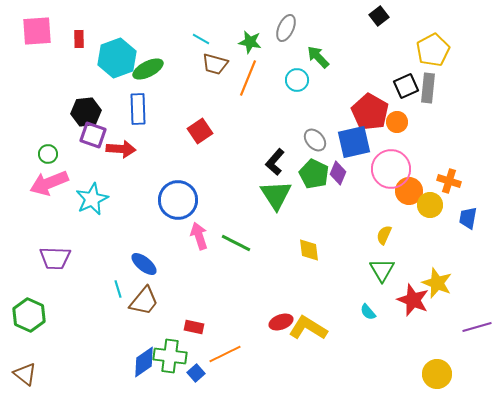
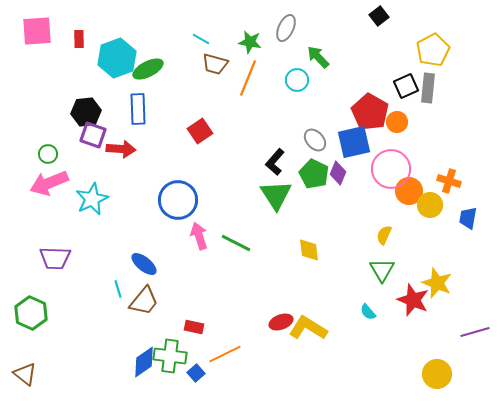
green hexagon at (29, 315): moved 2 px right, 2 px up
purple line at (477, 327): moved 2 px left, 5 px down
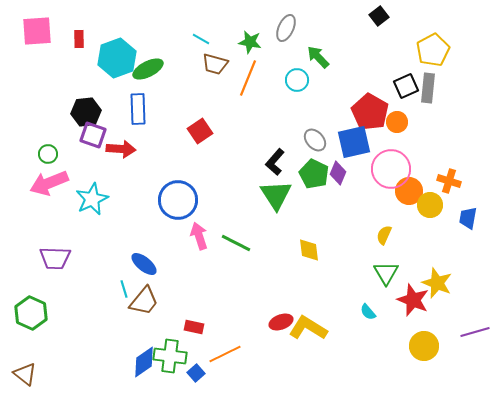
green triangle at (382, 270): moved 4 px right, 3 px down
cyan line at (118, 289): moved 6 px right
yellow circle at (437, 374): moved 13 px left, 28 px up
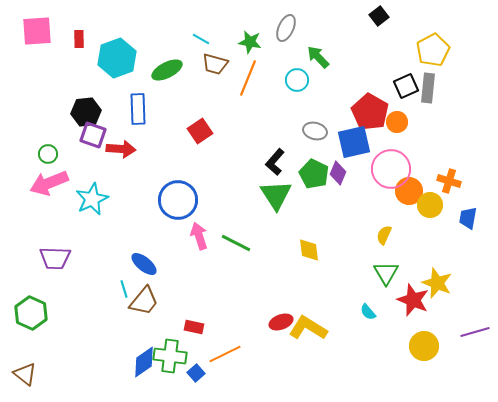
green ellipse at (148, 69): moved 19 px right, 1 px down
gray ellipse at (315, 140): moved 9 px up; rotated 35 degrees counterclockwise
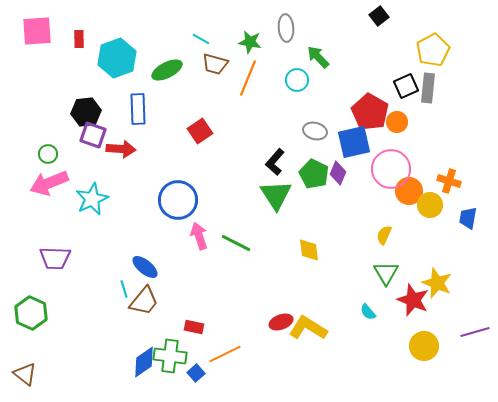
gray ellipse at (286, 28): rotated 28 degrees counterclockwise
blue ellipse at (144, 264): moved 1 px right, 3 px down
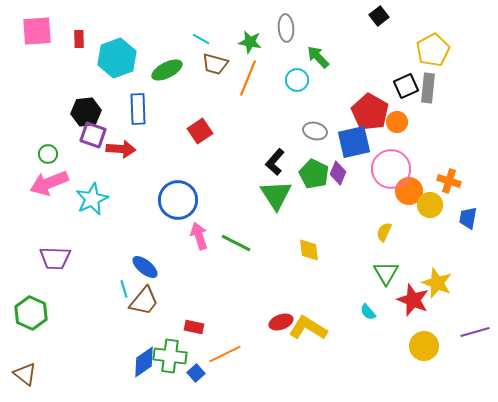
yellow semicircle at (384, 235): moved 3 px up
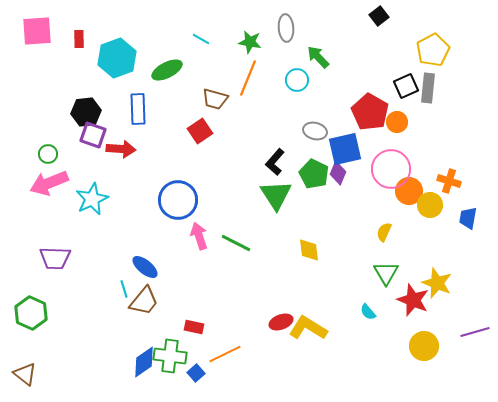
brown trapezoid at (215, 64): moved 35 px down
blue square at (354, 142): moved 9 px left, 7 px down
